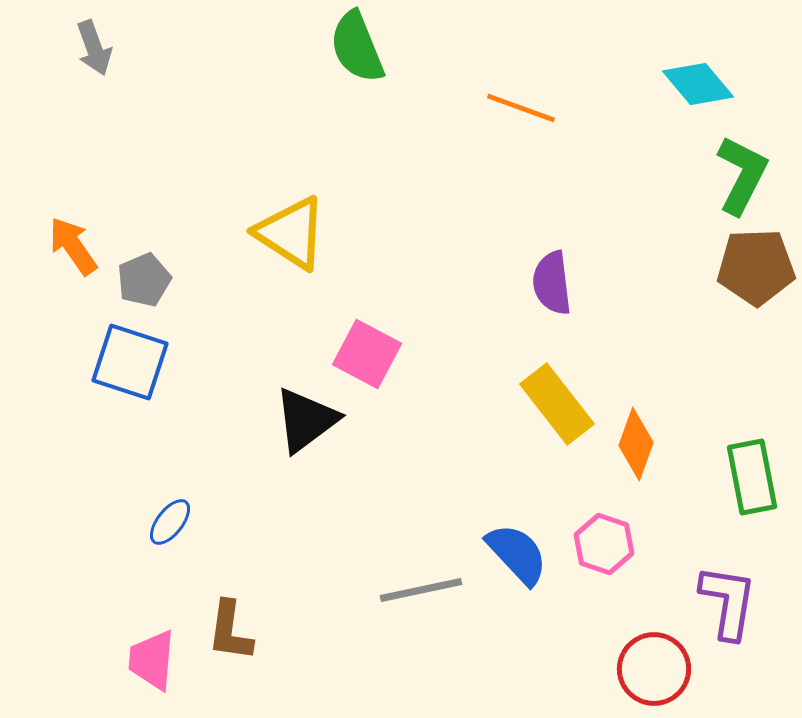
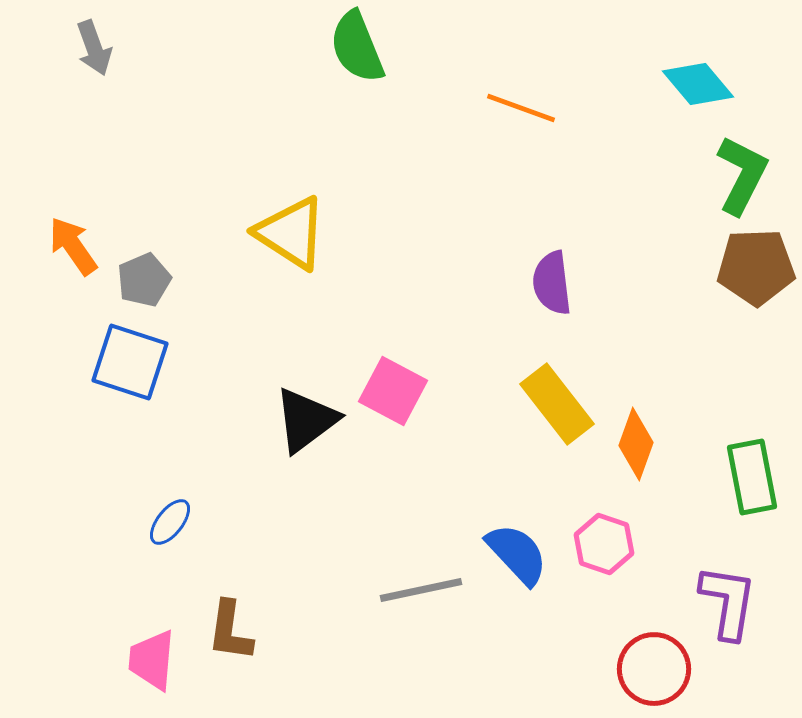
pink square: moved 26 px right, 37 px down
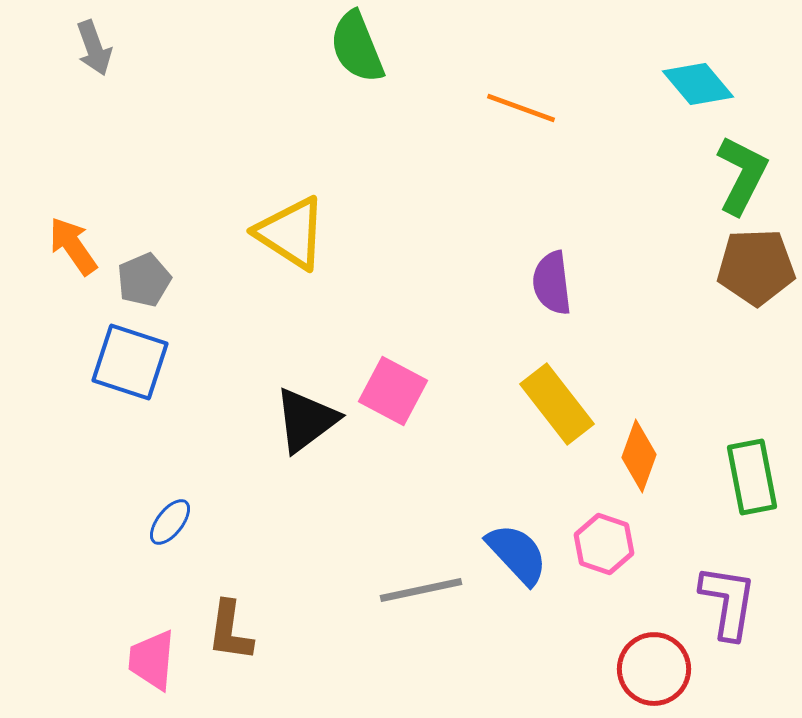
orange diamond: moved 3 px right, 12 px down
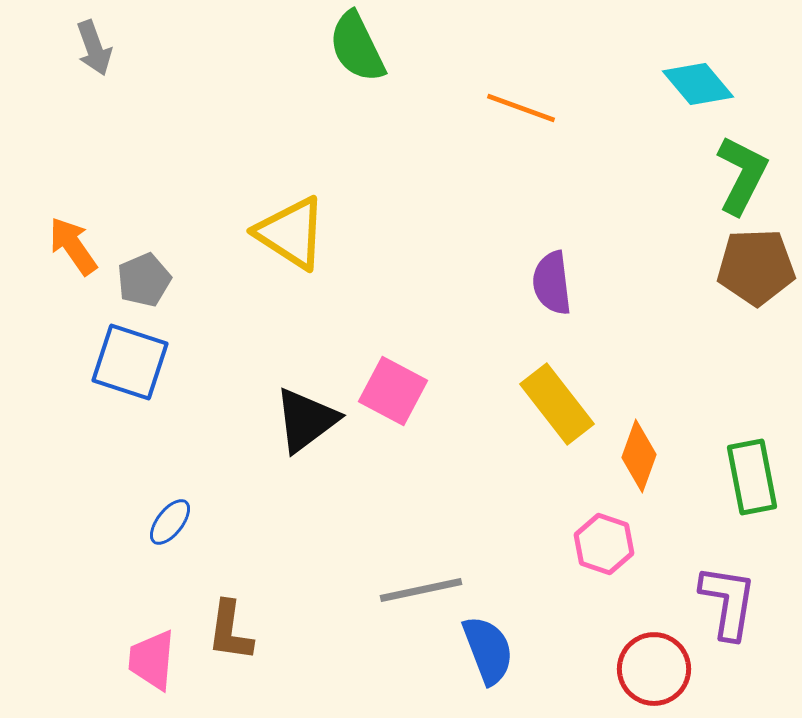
green semicircle: rotated 4 degrees counterclockwise
blue semicircle: moved 29 px left, 96 px down; rotated 22 degrees clockwise
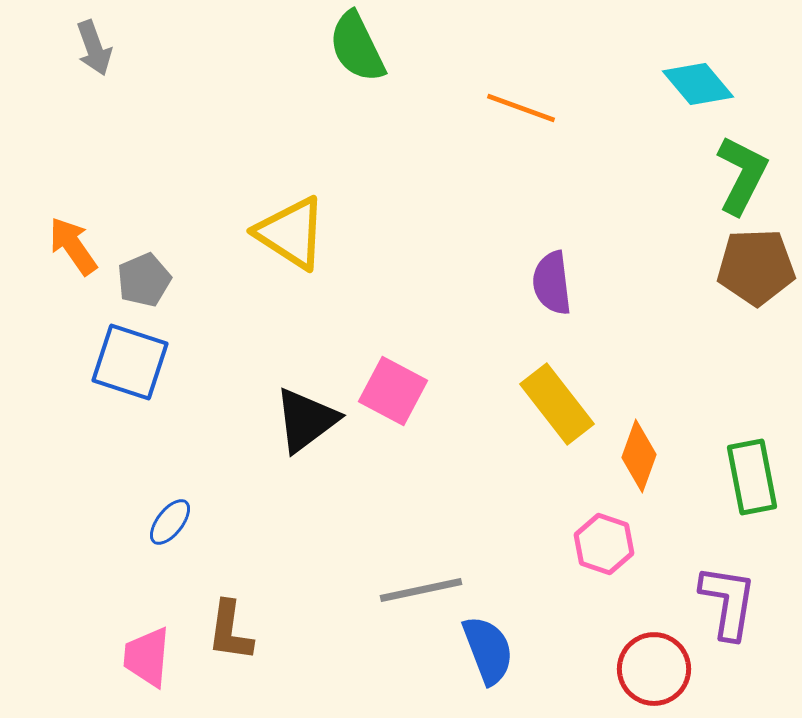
pink trapezoid: moved 5 px left, 3 px up
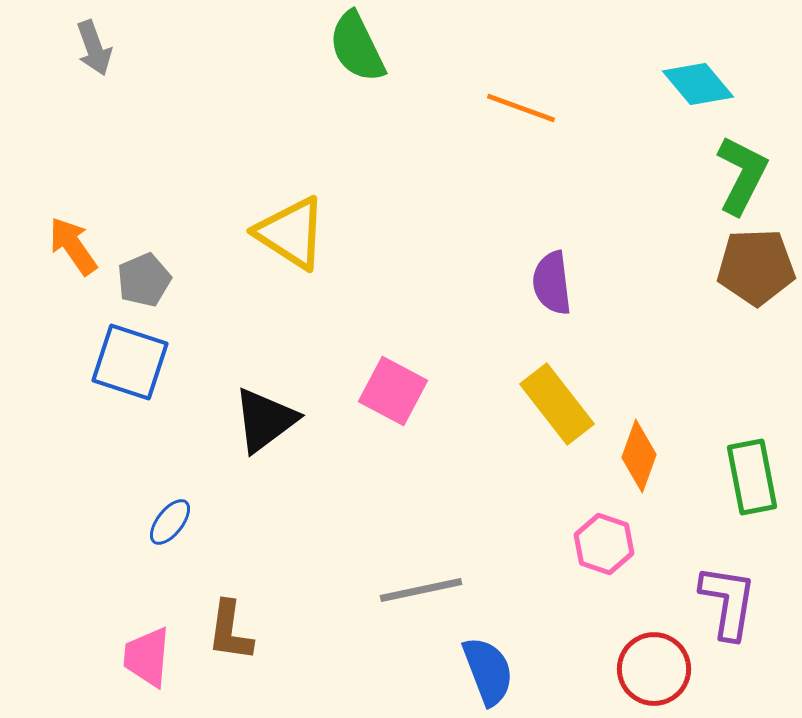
black triangle: moved 41 px left
blue semicircle: moved 21 px down
